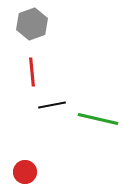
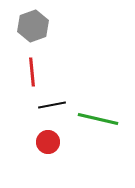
gray hexagon: moved 1 px right, 2 px down
red circle: moved 23 px right, 30 px up
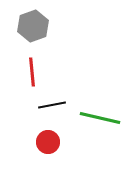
green line: moved 2 px right, 1 px up
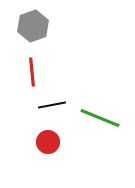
green line: rotated 9 degrees clockwise
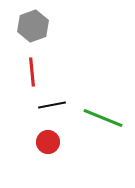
green line: moved 3 px right
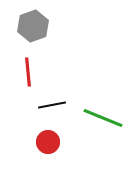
red line: moved 4 px left
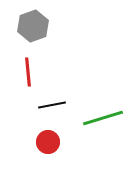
green line: rotated 39 degrees counterclockwise
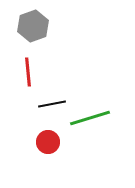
black line: moved 1 px up
green line: moved 13 px left
